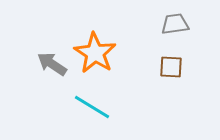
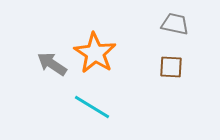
gray trapezoid: rotated 20 degrees clockwise
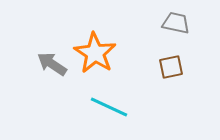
gray trapezoid: moved 1 px right, 1 px up
brown square: rotated 15 degrees counterclockwise
cyan line: moved 17 px right; rotated 6 degrees counterclockwise
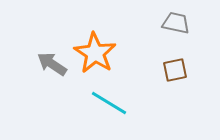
brown square: moved 4 px right, 3 px down
cyan line: moved 4 px up; rotated 6 degrees clockwise
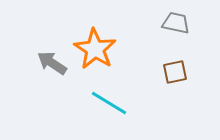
orange star: moved 4 px up
gray arrow: moved 1 px up
brown square: moved 2 px down
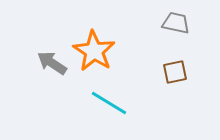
orange star: moved 1 px left, 2 px down
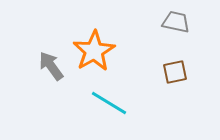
gray trapezoid: moved 1 px up
orange star: rotated 9 degrees clockwise
gray arrow: moved 1 px left, 3 px down; rotated 20 degrees clockwise
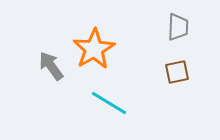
gray trapezoid: moved 2 px right, 5 px down; rotated 80 degrees clockwise
orange star: moved 2 px up
brown square: moved 2 px right
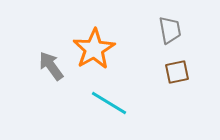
gray trapezoid: moved 8 px left, 3 px down; rotated 12 degrees counterclockwise
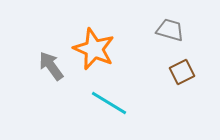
gray trapezoid: rotated 64 degrees counterclockwise
orange star: rotated 18 degrees counterclockwise
brown square: moved 5 px right; rotated 15 degrees counterclockwise
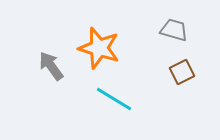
gray trapezoid: moved 4 px right
orange star: moved 5 px right, 1 px up; rotated 6 degrees counterclockwise
cyan line: moved 5 px right, 4 px up
